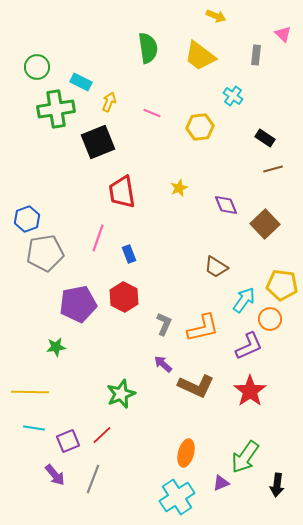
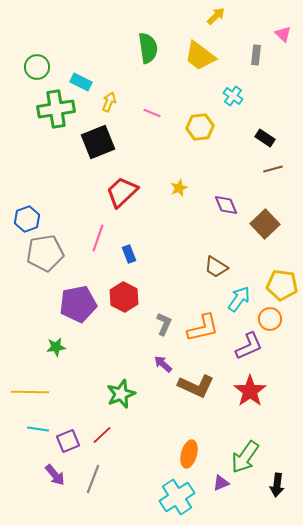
yellow arrow at (216, 16): rotated 66 degrees counterclockwise
red trapezoid at (122, 192): rotated 56 degrees clockwise
cyan arrow at (244, 300): moved 5 px left, 1 px up
cyan line at (34, 428): moved 4 px right, 1 px down
orange ellipse at (186, 453): moved 3 px right, 1 px down
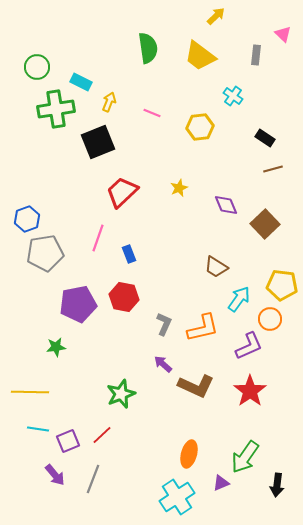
red hexagon at (124, 297): rotated 16 degrees counterclockwise
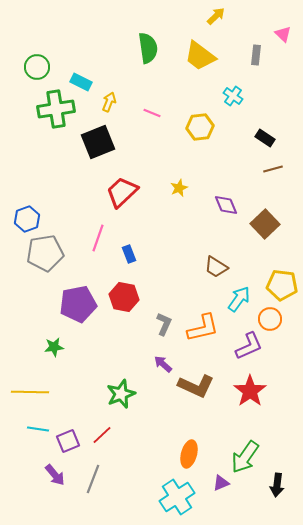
green star at (56, 347): moved 2 px left
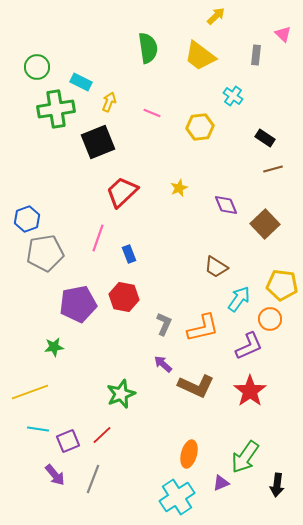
yellow line at (30, 392): rotated 21 degrees counterclockwise
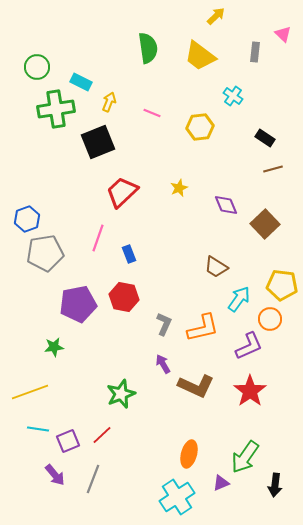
gray rectangle at (256, 55): moved 1 px left, 3 px up
purple arrow at (163, 364): rotated 18 degrees clockwise
black arrow at (277, 485): moved 2 px left
